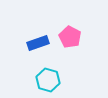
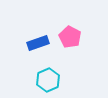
cyan hexagon: rotated 20 degrees clockwise
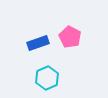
cyan hexagon: moved 1 px left, 2 px up
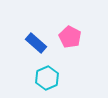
blue rectangle: moved 2 px left; rotated 60 degrees clockwise
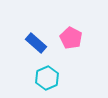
pink pentagon: moved 1 px right, 1 px down
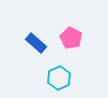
cyan hexagon: moved 12 px right
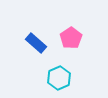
pink pentagon: rotated 10 degrees clockwise
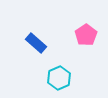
pink pentagon: moved 15 px right, 3 px up
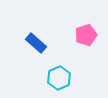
pink pentagon: rotated 15 degrees clockwise
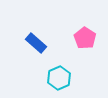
pink pentagon: moved 1 px left, 3 px down; rotated 20 degrees counterclockwise
